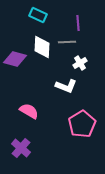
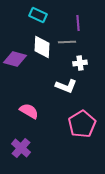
white cross: rotated 24 degrees clockwise
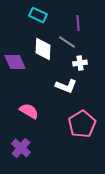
gray line: rotated 36 degrees clockwise
white diamond: moved 1 px right, 2 px down
purple diamond: moved 3 px down; rotated 50 degrees clockwise
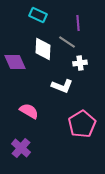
white L-shape: moved 4 px left
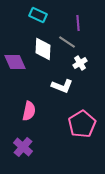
white cross: rotated 24 degrees counterclockwise
pink semicircle: rotated 72 degrees clockwise
purple cross: moved 2 px right, 1 px up
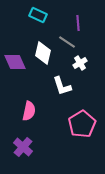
white diamond: moved 4 px down; rotated 10 degrees clockwise
white L-shape: rotated 50 degrees clockwise
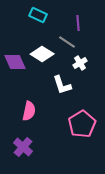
white diamond: moved 1 px left, 1 px down; rotated 70 degrees counterclockwise
white L-shape: moved 1 px up
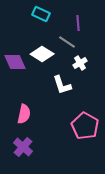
cyan rectangle: moved 3 px right, 1 px up
pink semicircle: moved 5 px left, 3 px down
pink pentagon: moved 3 px right, 2 px down; rotated 12 degrees counterclockwise
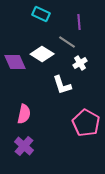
purple line: moved 1 px right, 1 px up
pink pentagon: moved 1 px right, 3 px up
purple cross: moved 1 px right, 1 px up
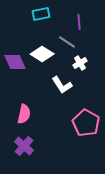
cyan rectangle: rotated 36 degrees counterclockwise
white L-shape: rotated 15 degrees counterclockwise
